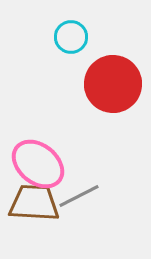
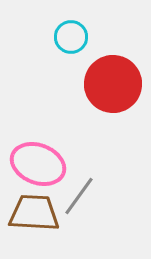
pink ellipse: rotated 18 degrees counterclockwise
gray line: rotated 27 degrees counterclockwise
brown trapezoid: moved 10 px down
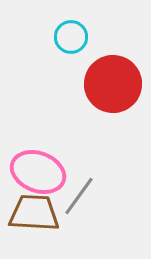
pink ellipse: moved 8 px down
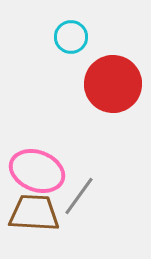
pink ellipse: moved 1 px left, 1 px up
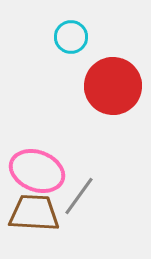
red circle: moved 2 px down
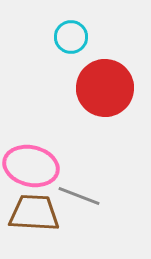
red circle: moved 8 px left, 2 px down
pink ellipse: moved 6 px left, 5 px up; rotated 8 degrees counterclockwise
gray line: rotated 75 degrees clockwise
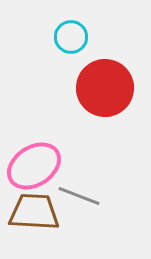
pink ellipse: moved 3 px right; rotated 46 degrees counterclockwise
brown trapezoid: moved 1 px up
